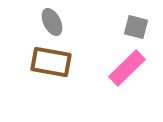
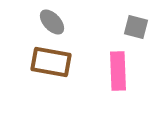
gray ellipse: rotated 16 degrees counterclockwise
pink rectangle: moved 9 px left, 3 px down; rotated 48 degrees counterclockwise
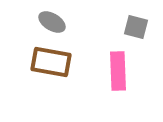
gray ellipse: rotated 16 degrees counterclockwise
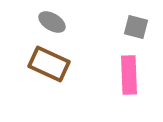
brown rectangle: moved 2 px left, 2 px down; rotated 15 degrees clockwise
pink rectangle: moved 11 px right, 4 px down
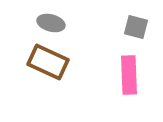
gray ellipse: moved 1 px left, 1 px down; rotated 16 degrees counterclockwise
brown rectangle: moved 1 px left, 2 px up
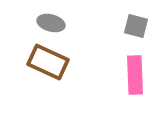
gray square: moved 1 px up
pink rectangle: moved 6 px right
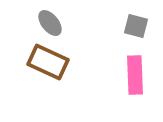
gray ellipse: moved 1 px left; rotated 36 degrees clockwise
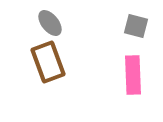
brown rectangle: rotated 45 degrees clockwise
pink rectangle: moved 2 px left
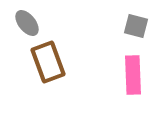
gray ellipse: moved 23 px left
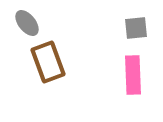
gray square: moved 2 px down; rotated 20 degrees counterclockwise
